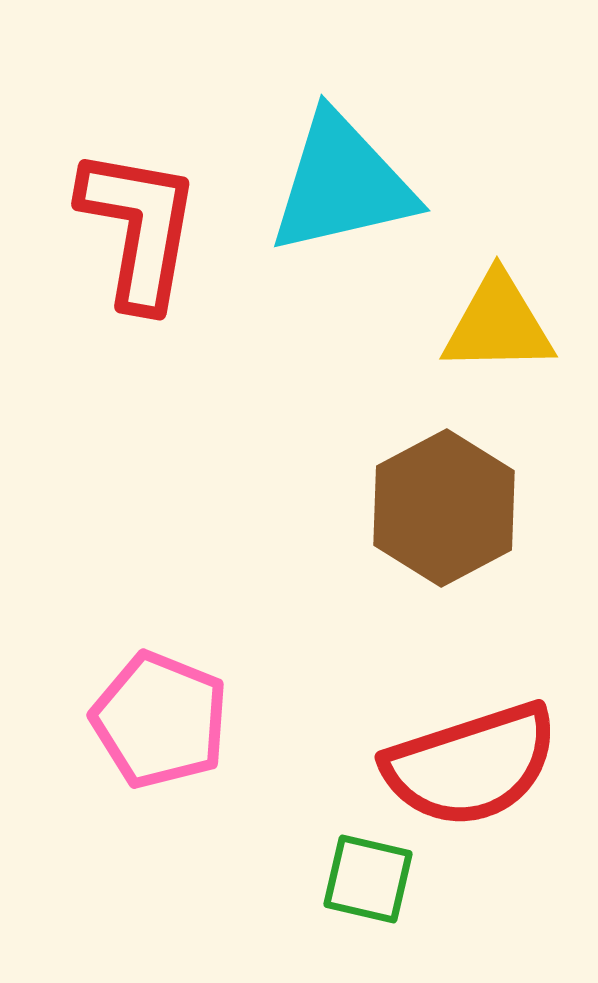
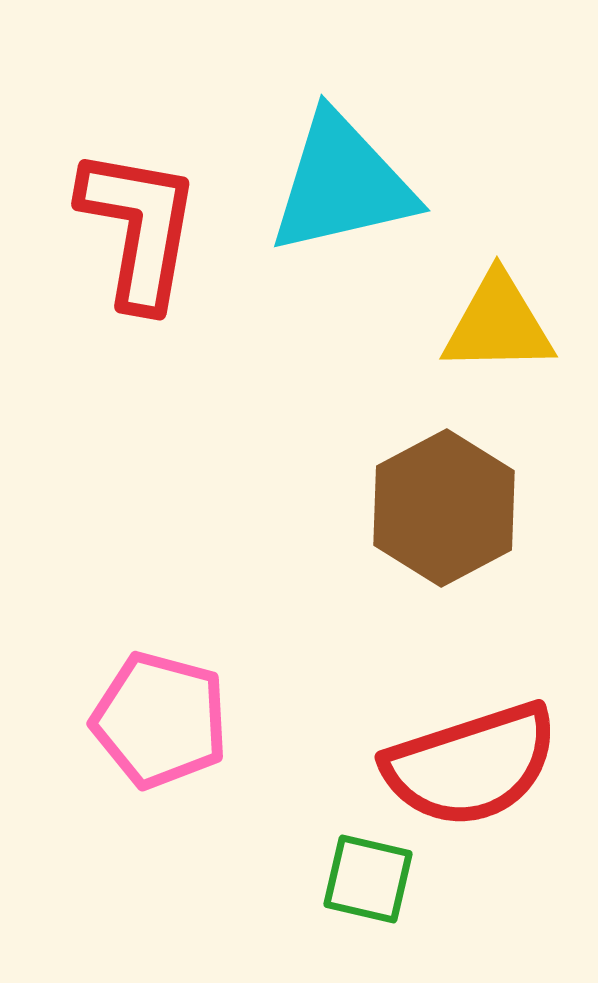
pink pentagon: rotated 7 degrees counterclockwise
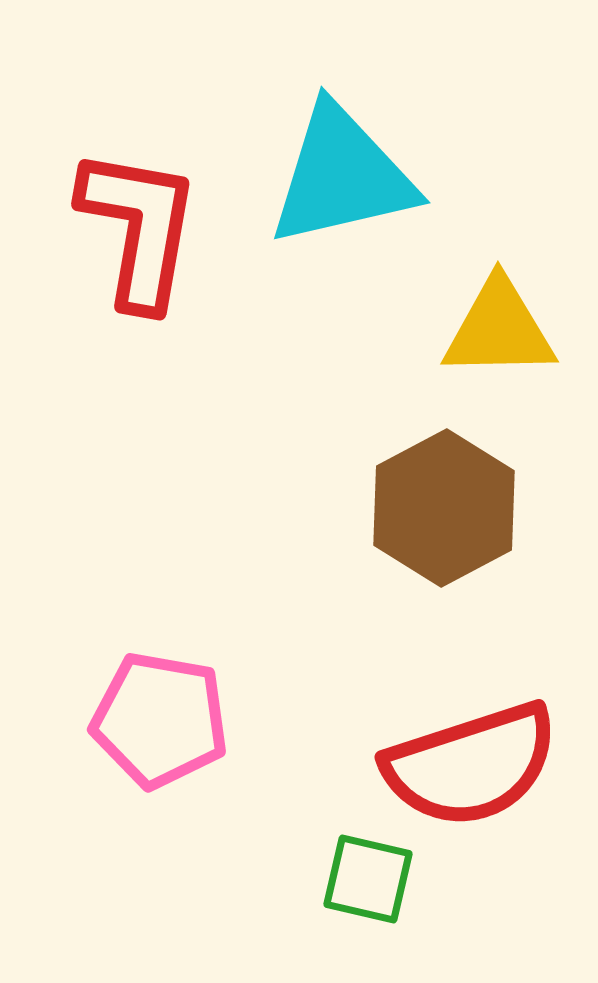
cyan triangle: moved 8 px up
yellow triangle: moved 1 px right, 5 px down
pink pentagon: rotated 5 degrees counterclockwise
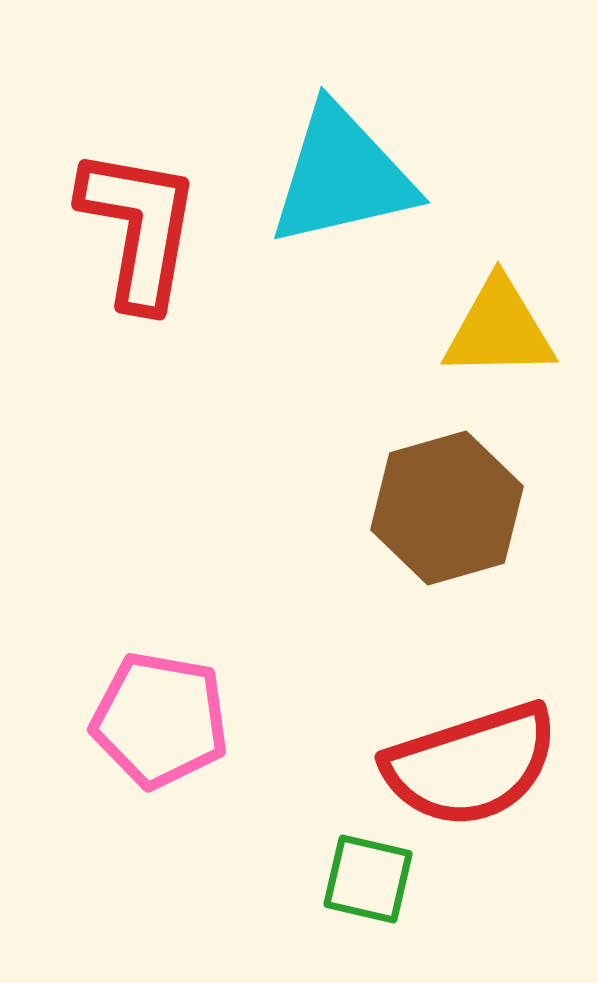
brown hexagon: moved 3 px right; rotated 12 degrees clockwise
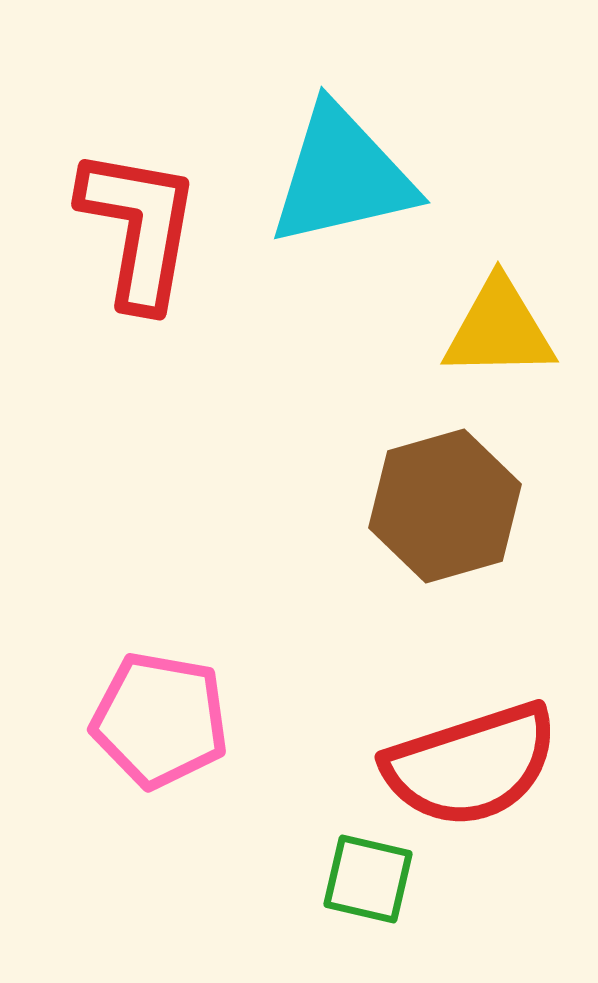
brown hexagon: moved 2 px left, 2 px up
